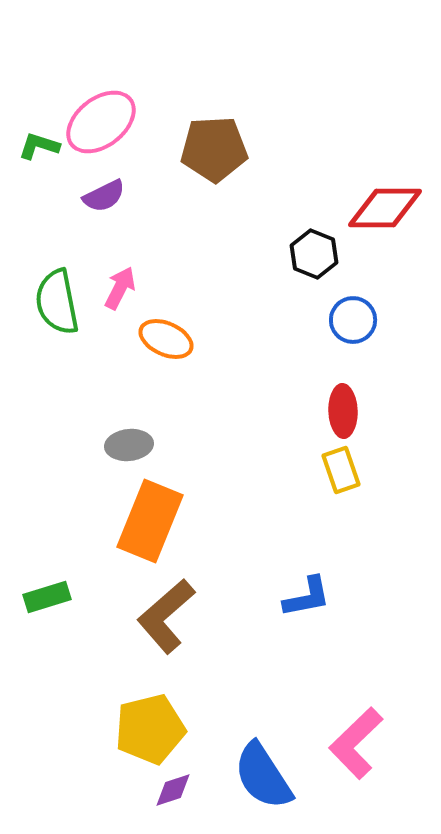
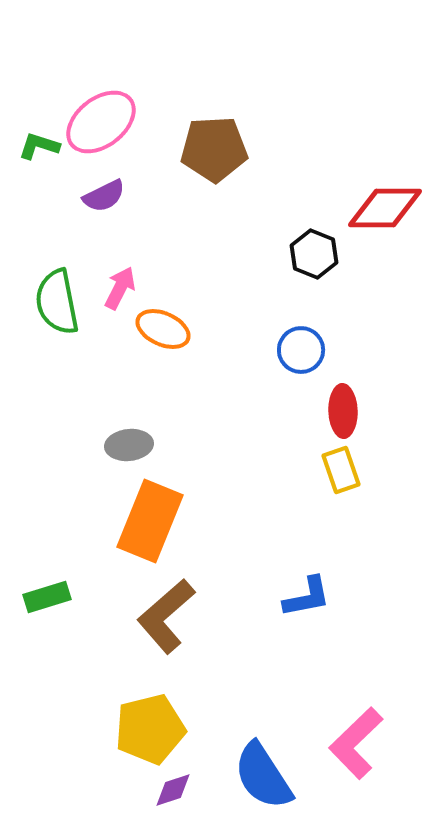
blue circle: moved 52 px left, 30 px down
orange ellipse: moved 3 px left, 10 px up
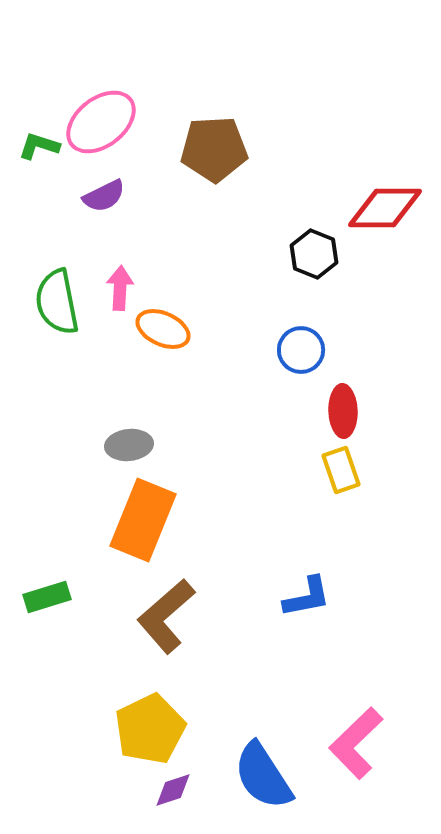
pink arrow: rotated 24 degrees counterclockwise
orange rectangle: moved 7 px left, 1 px up
yellow pentagon: rotated 12 degrees counterclockwise
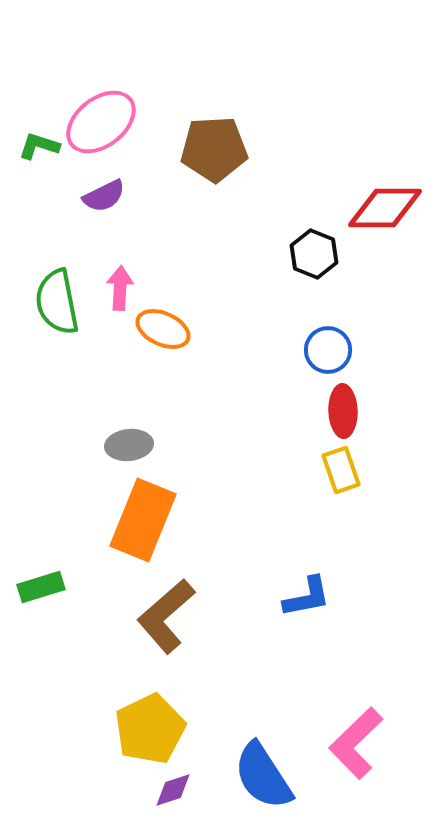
blue circle: moved 27 px right
green rectangle: moved 6 px left, 10 px up
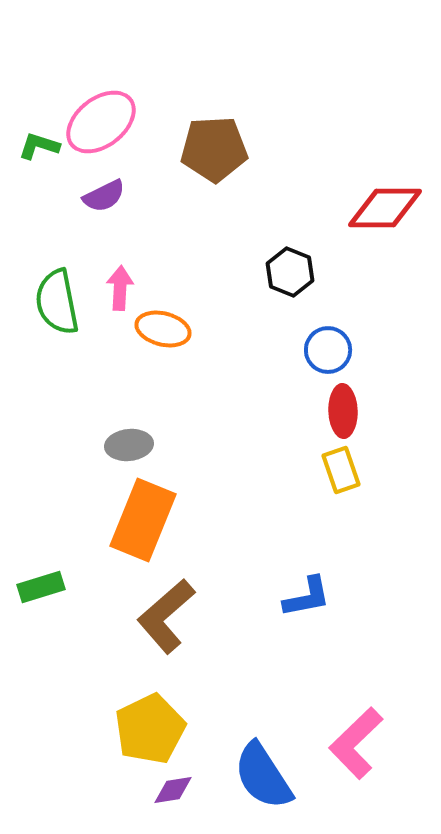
black hexagon: moved 24 px left, 18 px down
orange ellipse: rotated 10 degrees counterclockwise
purple diamond: rotated 9 degrees clockwise
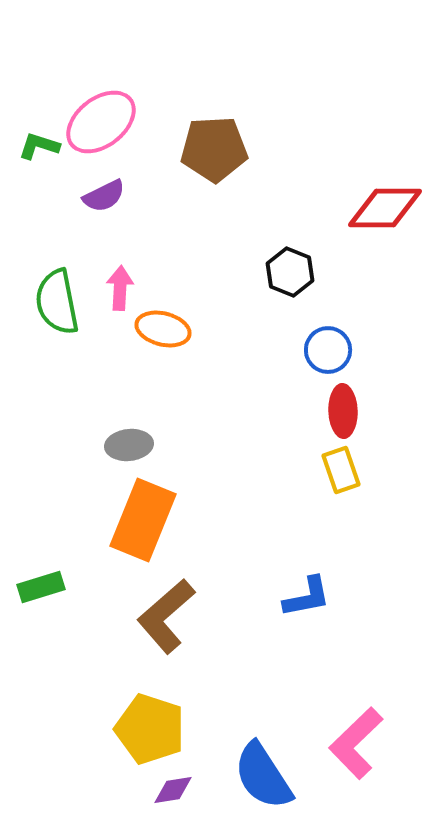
yellow pentagon: rotated 28 degrees counterclockwise
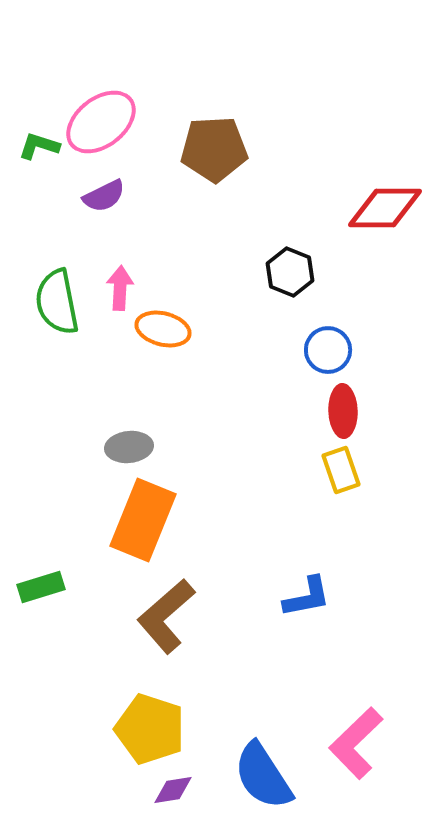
gray ellipse: moved 2 px down
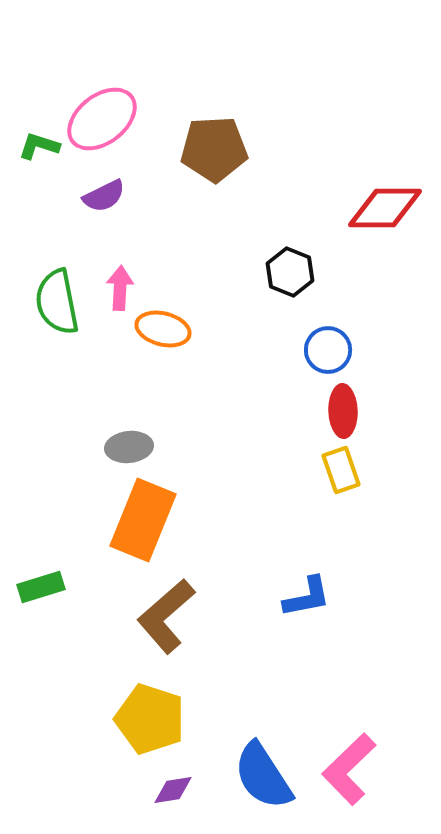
pink ellipse: moved 1 px right, 3 px up
yellow pentagon: moved 10 px up
pink L-shape: moved 7 px left, 26 px down
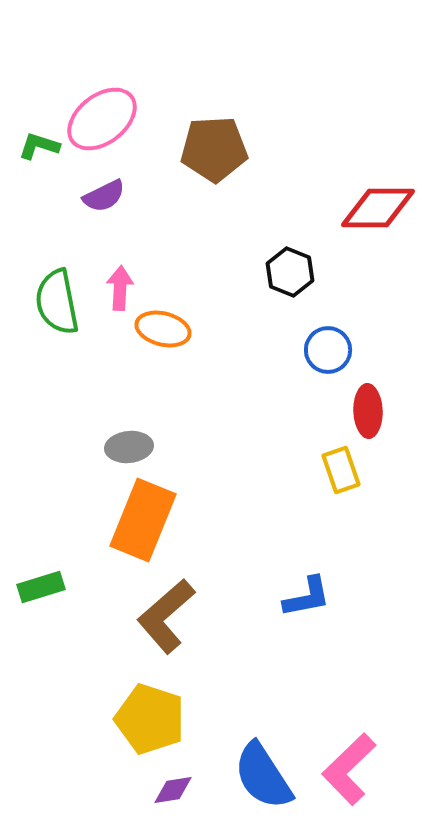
red diamond: moved 7 px left
red ellipse: moved 25 px right
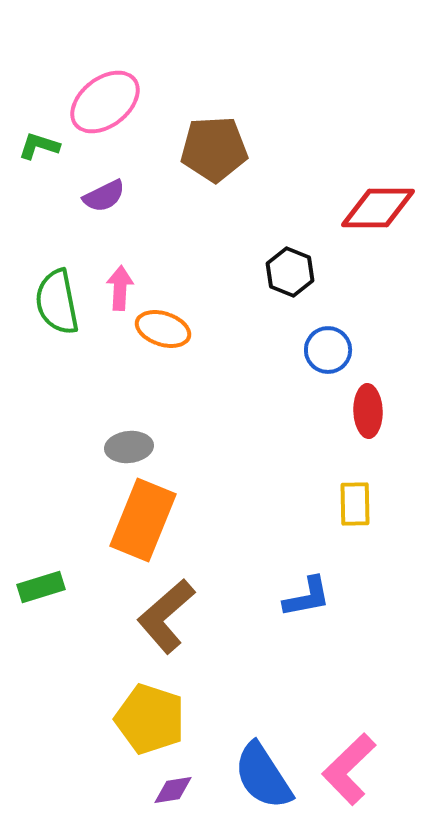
pink ellipse: moved 3 px right, 17 px up
orange ellipse: rotated 4 degrees clockwise
yellow rectangle: moved 14 px right, 34 px down; rotated 18 degrees clockwise
